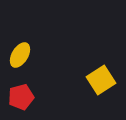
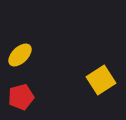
yellow ellipse: rotated 15 degrees clockwise
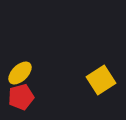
yellow ellipse: moved 18 px down
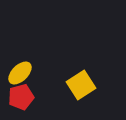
yellow square: moved 20 px left, 5 px down
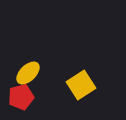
yellow ellipse: moved 8 px right
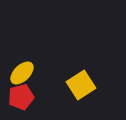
yellow ellipse: moved 6 px left
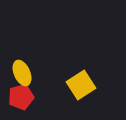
yellow ellipse: rotated 70 degrees counterclockwise
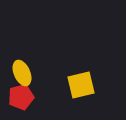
yellow square: rotated 20 degrees clockwise
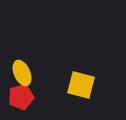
yellow square: rotated 28 degrees clockwise
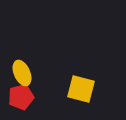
yellow square: moved 4 px down
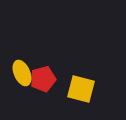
red pentagon: moved 22 px right, 18 px up
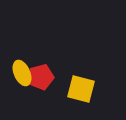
red pentagon: moved 2 px left, 2 px up
